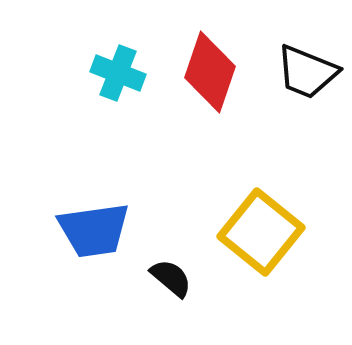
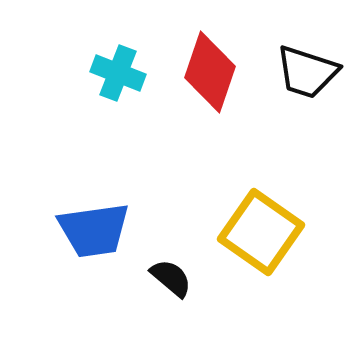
black trapezoid: rotated 4 degrees counterclockwise
yellow square: rotated 4 degrees counterclockwise
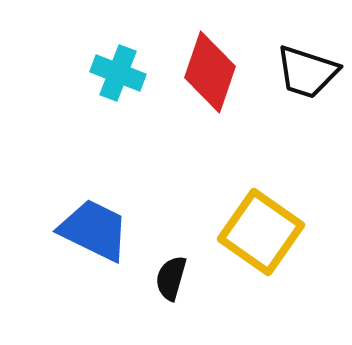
blue trapezoid: rotated 146 degrees counterclockwise
black semicircle: rotated 114 degrees counterclockwise
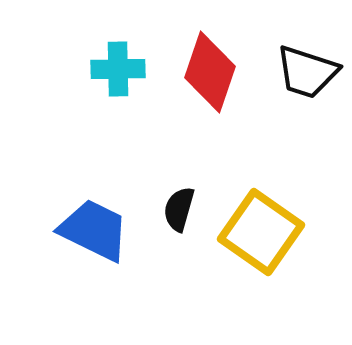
cyan cross: moved 4 px up; rotated 22 degrees counterclockwise
black semicircle: moved 8 px right, 69 px up
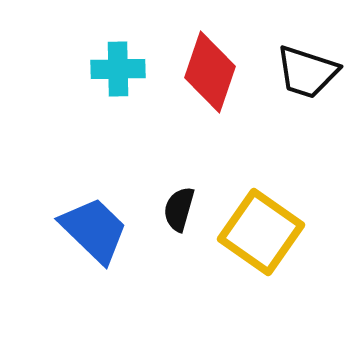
blue trapezoid: rotated 18 degrees clockwise
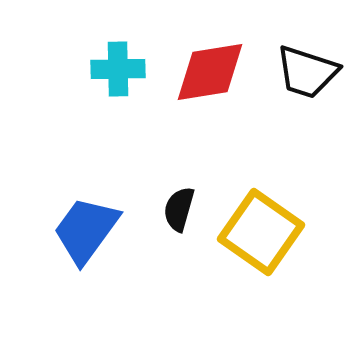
red diamond: rotated 62 degrees clockwise
blue trapezoid: moved 8 px left; rotated 98 degrees counterclockwise
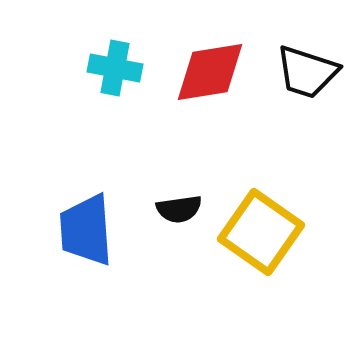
cyan cross: moved 3 px left, 1 px up; rotated 12 degrees clockwise
black semicircle: rotated 114 degrees counterclockwise
blue trapezoid: rotated 40 degrees counterclockwise
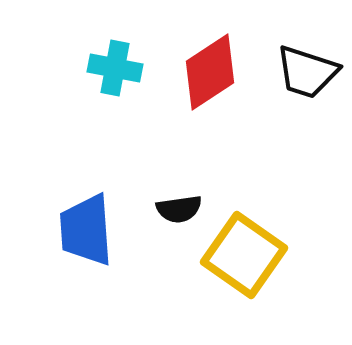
red diamond: rotated 24 degrees counterclockwise
yellow square: moved 17 px left, 23 px down
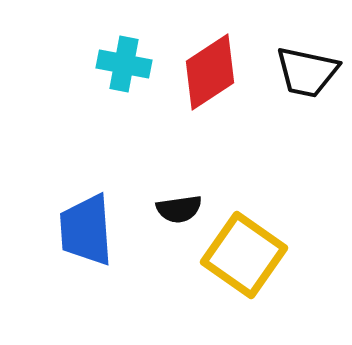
cyan cross: moved 9 px right, 4 px up
black trapezoid: rotated 6 degrees counterclockwise
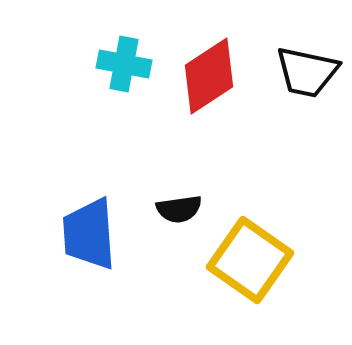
red diamond: moved 1 px left, 4 px down
blue trapezoid: moved 3 px right, 4 px down
yellow square: moved 6 px right, 5 px down
